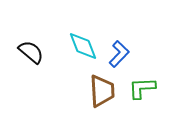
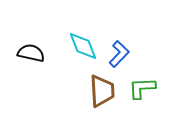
black semicircle: moved 1 px down; rotated 28 degrees counterclockwise
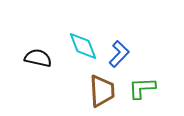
black semicircle: moved 7 px right, 5 px down
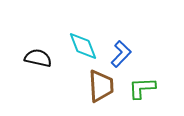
blue L-shape: moved 2 px right
brown trapezoid: moved 1 px left, 5 px up
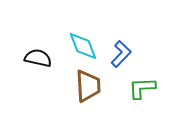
brown trapezoid: moved 13 px left
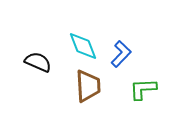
black semicircle: moved 4 px down; rotated 12 degrees clockwise
green L-shape: moved 1 px right, 1 px down
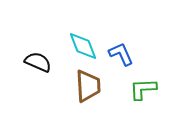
blue L-shape: rotated 68 degrees counterclockwise
